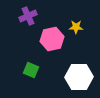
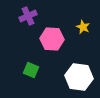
yellow star: moved 7 px right; rotated 24 degrees clockwise
pink hexagon: rotated 15 degrees clockwise
white hexagon: rotated 8 degrees clockwise
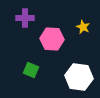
purple cross: moved 3 px left, 2 px down; rotated 24 degrees clockwise
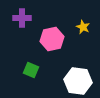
purple cross: moved 3 px left
pink hexagon: rotated 15 degrees counterclockwise
white hexagon: moved 1 px left, 4 px down
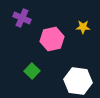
purple cross: rotated 24 degrees clockwise
yellow star: rotated 24 degrees counterclockwise
green square: moved 1 px right, 1 px down; rotated 21 degrees clockwise
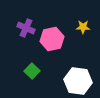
purple cross: moved 4 px right, 10 px down
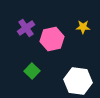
purple cross: rotated 30 degrees clockwise
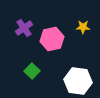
purple cross: moved 2 px left
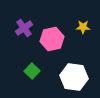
white hexagon: moved 4 px left, 4 px up
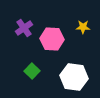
pink hexagon: rotated 15 degrees clockwise
